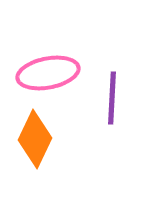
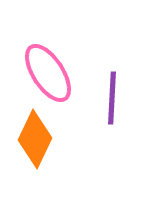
pink ellipse: rotated 68 degrees clockwise
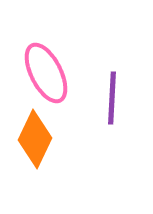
pink ellipse: moved 2 px left; rotated 6 degrees clockwise
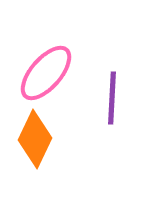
pink ellipse: rotated 68 degrees clockwise
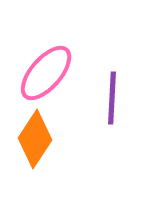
orange diamond: rotated 8 degrees clockwise
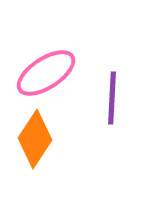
pink ellipse: rotated 16 degrees clockwise
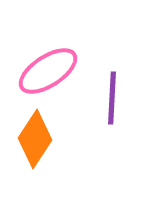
pink ellipse: moved 2 px right, 2 px up
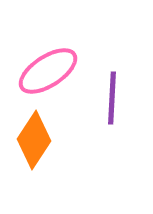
orange diamond: moved 1 px left, 1 px down
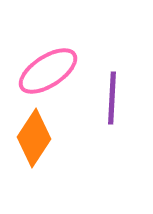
orange diamond: moved 2 px up
